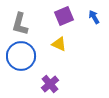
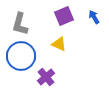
purple cross: moved 4 px left, 7 px up
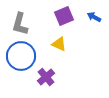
blue arrow: rotated 32 degrees counterclockwise
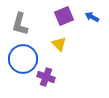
blue arrow: moved 2 px left
yellow triangle: rotated 21 degrees clockwise
blue circle: moved 2 px right, 3 px down
purple cross: rotated 30 degrees counterclockwise
